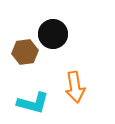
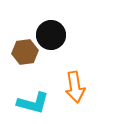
black circle: moved 2 px left, 1 px down
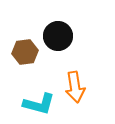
black circle: moved 7 px right, 1 px down
cyan L-shape: moved 6 px right, 1 px down
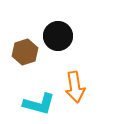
brown hexagon: rotated 10 degrees counterclockwise
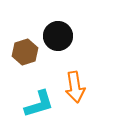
cyan L-shape: rotated 32 degrees counterclockwise
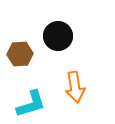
brown hexagon: moved 5 px left, 2 px down; rotated 15 degrees clockwise
cyan L-shape: moved 8 px left
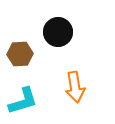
black circle: moved 4 px up
cyan L-shape: moved 8 px left, 3 px up
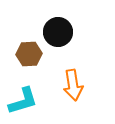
brown hexagon: moved 9 px right
orange arrow: moved 2 px left, 2 px up
